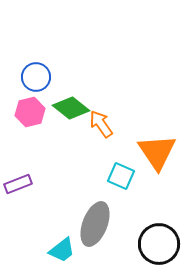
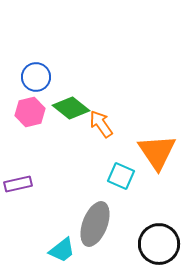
purple rectangle: rotated 8 degrees clockwise
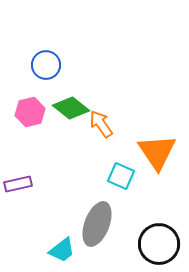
blue circle: moved 10 px right, 12 px up
gray ellipse: moved 2 px right
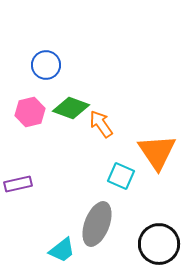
green diamond: rotated 18 degrees counterclockwise
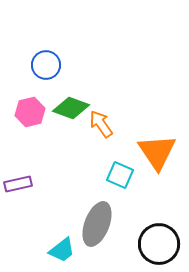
cyan square: moved 1 px left, 1 px up
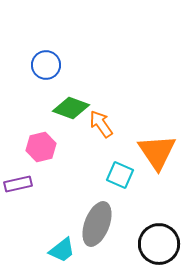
pink hexagon: moved 11 px right, 35 px down
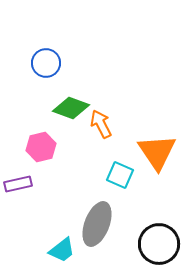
blue circle: moved 2 px up
orange arrow: rotated 8 degrees clockwise
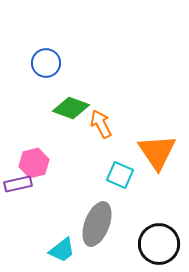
pink hexagon: moved 7 px left, 16 px down
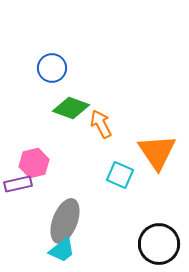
blue circle: moved 6 px right, 5 px down
gray ellipse: moved 32 px left, 3 px up
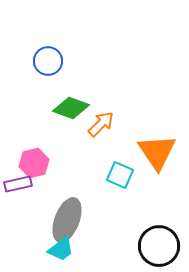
blue circle: moved 4 px left, 7 px up
orange arrow: rotated 72 degrees clockwise
gray ellipse: moved 2 px right, 1 px up
black circle: moved 2 px down
cyan trapezoid: moved 1 px left, 1 px up
